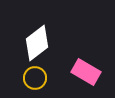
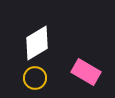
white diamond: rotated 6 degrees clockwise
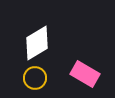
pink rectangle: moved 1 px left, 2 px down
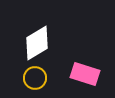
pink rectangle: rotated 12 degrees counterclockwise
